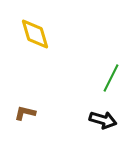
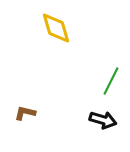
yellow diamond: moved 21 px right, 6 px up
green line: moved 3 px down
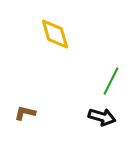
yellow diamond: moved 1 px left, 6 px down
black arrow: moved 1 px left, 3 px up
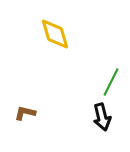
green line: moved 1 px down
black arrow: rotated 60 degrees clockwise
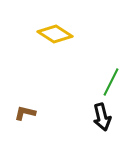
yellow diamond: rotated 40 degrees counterclockwise
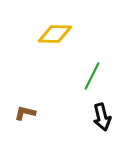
yellow diamond: rotated 32 degrees counterclockwise
green line: moved 19 px left, 6 px up
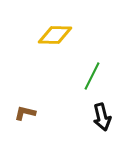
yellow diamond: moved 1 px down
